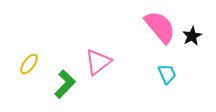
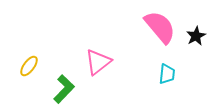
black star: moved 4 px right
yellow ellipse: moved 2 px down
cyan trapezoid: rotated 30 degrees clockwise
green L-shape: moved 1 px left, 5 px down
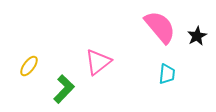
black star: moved 1 px right
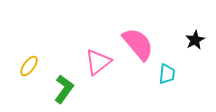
pink semicircle: moved 22 px left, 17 px down
black star: moved 2 px left, 4 px down
green L-shape: rotated 8 degrees counterclockwise
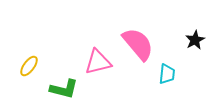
pink triangle: rotated 24 degrees clockwise
green L-shape: rotated 68 degrees clockwise
